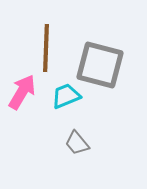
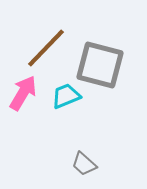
brown line: rotated 42 degrees clockwise
pink arrow: moved 1 px right, 1 px down
gray trapezoid: moved 7 px right, 21 px down; rotated 8 degrees counterclockwise
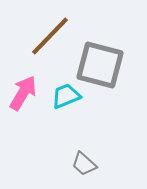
brown line: moved 4 px right, 12 px up
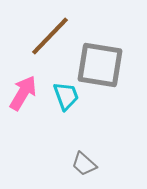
gray square: rotated 6 degrees counterclockwise
cyan trapezoid: rotated 92 degrees clockwise
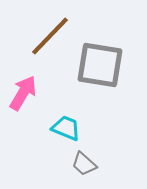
cyan trapezoid: moved 32 px down; rotated 48 degrees counterclockwise
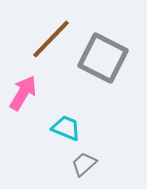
brown line: moved 1 px right, 3 px down
gray square: moved 3 px right, 7 px up; rotated 18 degrees clockwise
gray trapezoid: rotated 96 degrees clockwise
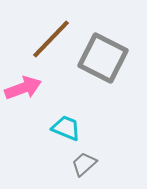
pink arrow: moved 5 px up; rotated 39 degrees clockwise
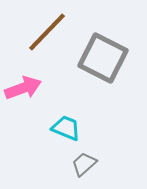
brown line: moved 4 px left, 7 px up
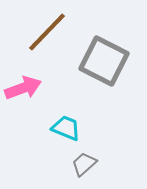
gray square: moved 1 px right, 3 px down
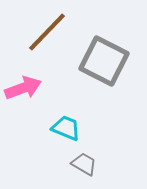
gray trapezoid: rotated 72 degrees clockwise
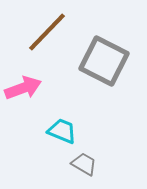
cyan trapezoid: moved 4 px left, 3 px down
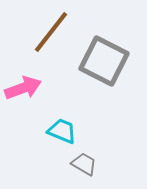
brown line: moved 4 px right; rotated 6 degrees counterclockwise
